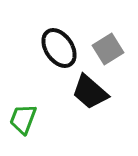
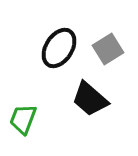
black ellipse: rotated 66 degrees clockwise
black trapezoid: moved 7 px down
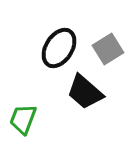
black trapezoid: moved 5 px left, 7 px up
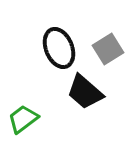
black ellipse: rotated 54 degrees counterclockwise
green trapezoid: rotated 32 degrees clockwise
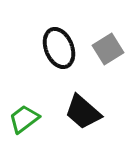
black trapezoid: moved 2 px left, 20 px down
green trapezoid: moved 1 px right
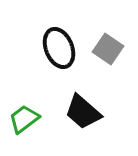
gray square: rotated 24 degrees counterclockwise
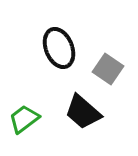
gray square: moved 20 px down
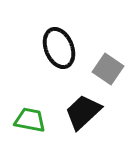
black trapezoid: rotated 96 degrees clockwise
green trapezoid: moved 6 px right, 1 px down; rotated 48 degrees clockwise
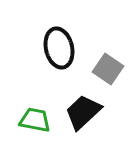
black ellipse: rotated 9 degrees clockwise
green trapezoid: moved 5 px right
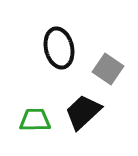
green trapezoid: rotated 12 degrees counterclockwise
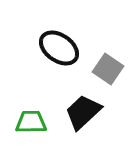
black ellipse: rotated 42 degrees counterclockwise
green trapezoid: moved 4 px left, 2 px down
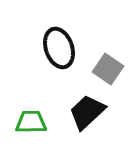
black ellipse: rotated 36 degrees clockwise
black trapezoid: moved 4 px right
